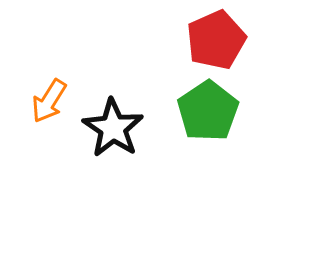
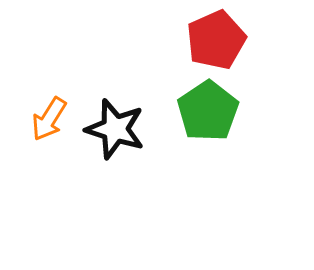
orange arrow: moved 18 px down
black star: moved 2 px right, 1 px down; rotated 16 degrees counterclockwise
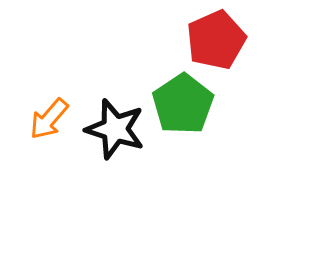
green pentagon: moved 25 px left, 7 px up
orange arrow: rotated 9 degrees clockwise
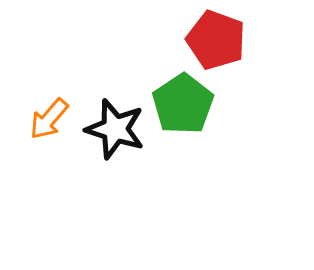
red pentagon: rotated 28 degrees counterclockwise
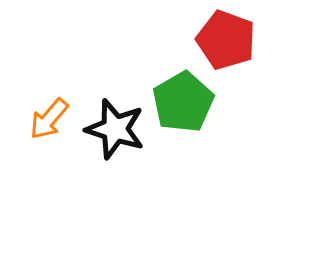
red pentagon: moved 10 px right
green pentagon: moved 2 px up; rotated 4 degrees clockwise
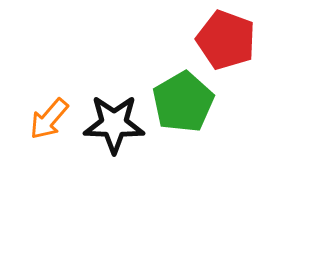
black star: moved 1 px left, 5 px up; rotated 16 degrees counterclockwise
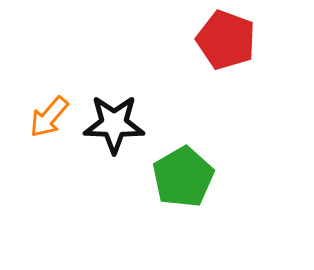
green pentagon: moved 75 px down
orange arrow: moved 2 px up
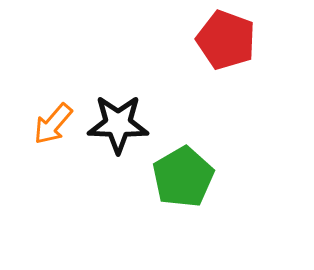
orange arrow: moved 4 px right, 7 px down
black star: moved 4 px right
